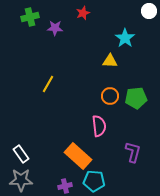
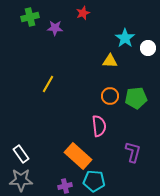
white circle: moved 1 px left, 37 px down
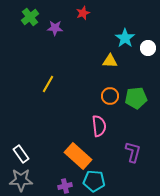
green cross: rotated 24 degrees counterclockwise
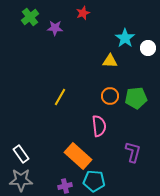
yellow line: moved 12 px right, 13 px down
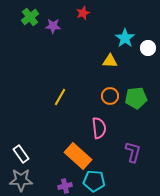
purple star: moved 2 px left, 2 px up
pink semicircle: moved 2 px down
